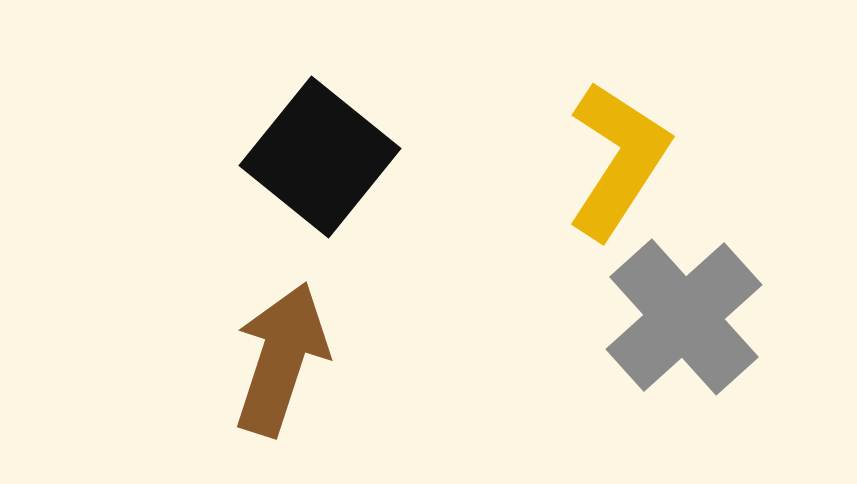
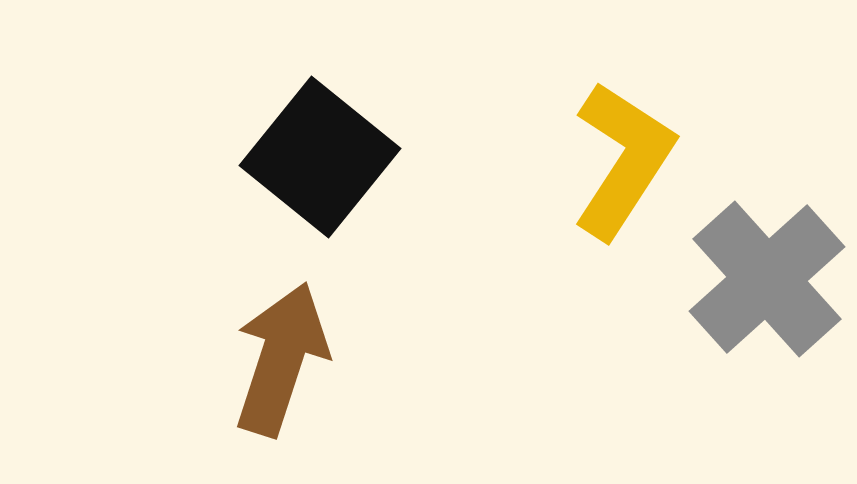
yellow L-shape: moved 5 px right
gray cross: moved 83 px right, 38 px up
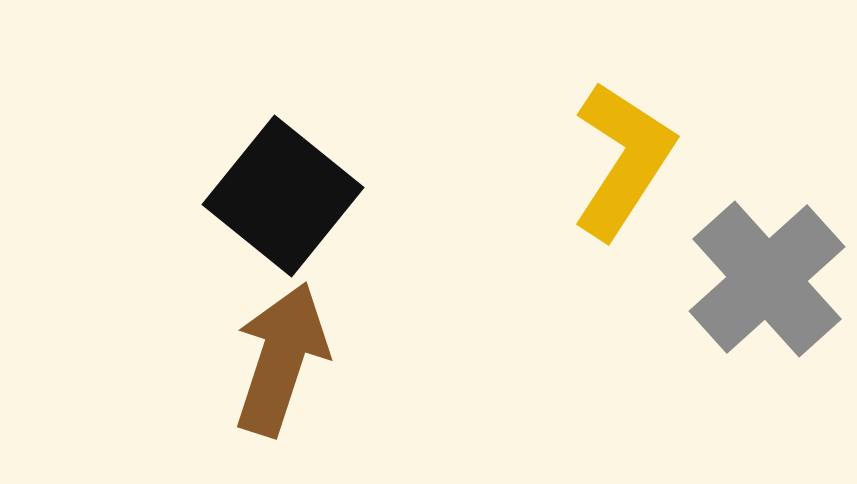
black square: moved 37 px left, 39 px down
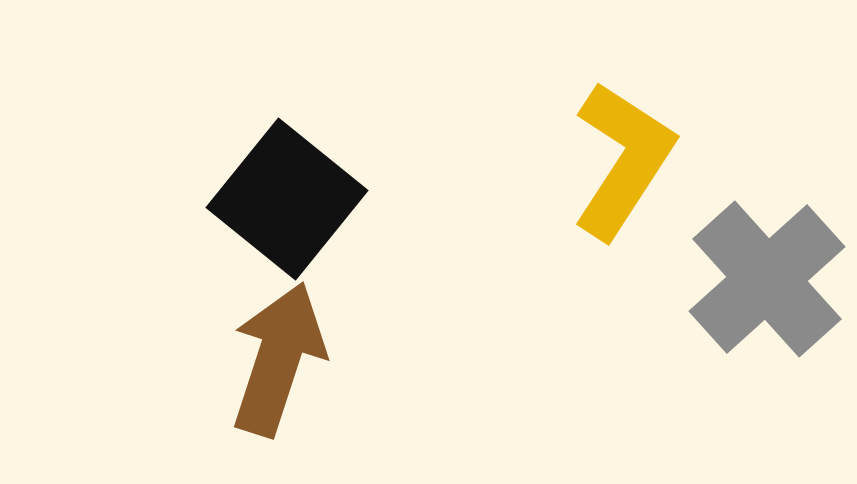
black square: moved 4 px right, 3 px down
brown arrow: moved 3 px left
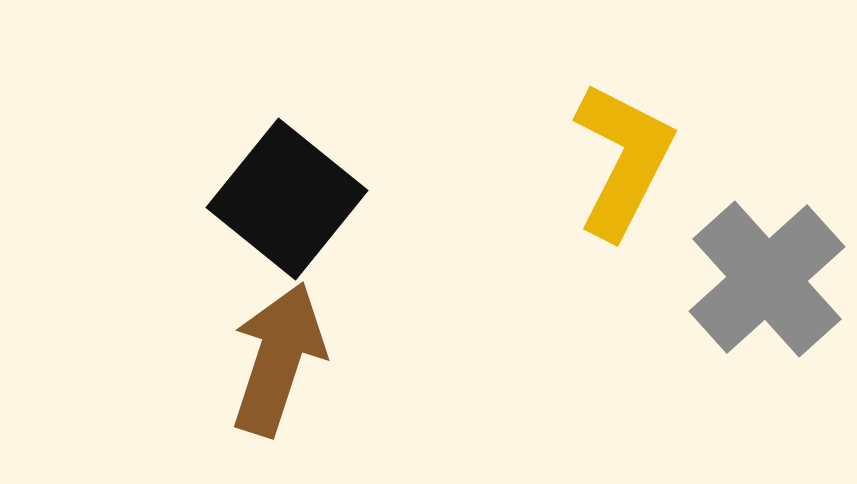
yellow L-shape: rotated 6 degrees counterclockwise
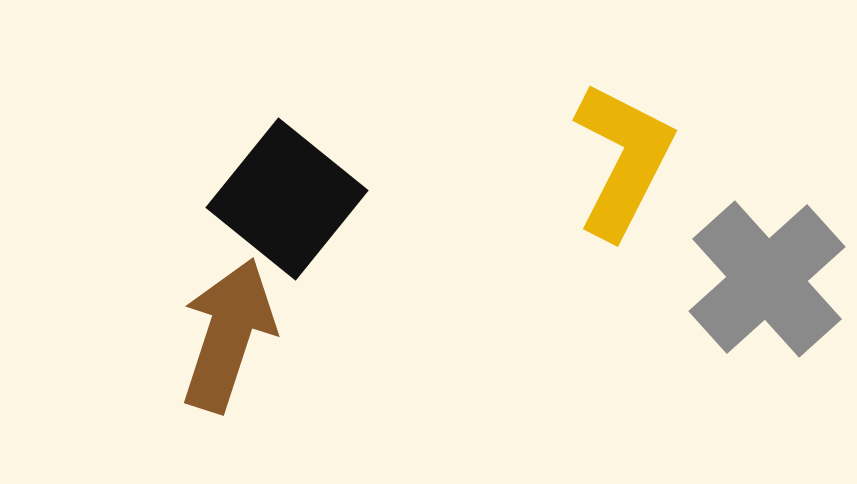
brown arrow: moved 50 px left, 24 px up
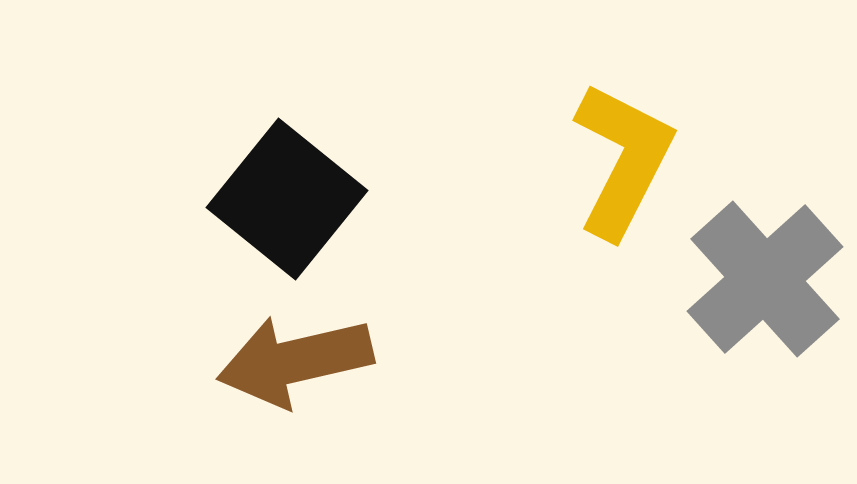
gray cross: moved 2 px left
brown arrow: moved 67 px right, 26 px down; rotated 121 degrees counterclockwise
